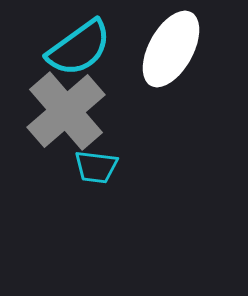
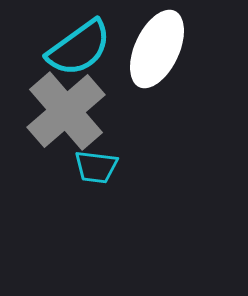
white ellipse: moved 14 px left; rotated 4 degrees counterclockwise
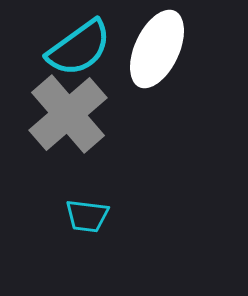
gray cross: moved 2 px right, 3 px down
cyan trapezoid: moved 9 px left, 49 px down
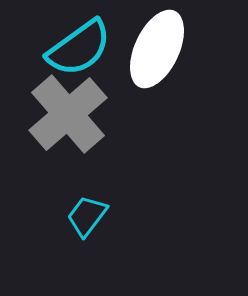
cyan trapezoid: rotated 120 degrees clockwise
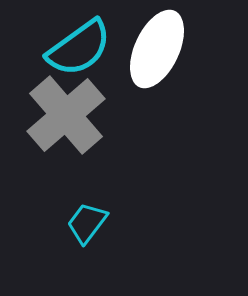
gray cross: moved 2 px left, 1 px down
cyan trapezoid: moved 7 px down
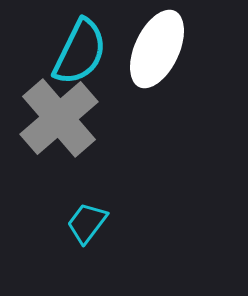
cyan semicircle: moved 1 px right, 4 px down; rotated 28 degrees counterclockwise
gray cross: moved 7 px left, 3 px down
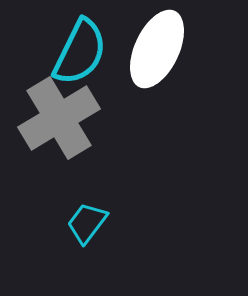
gray cross: rotated 10 degrees clockwise
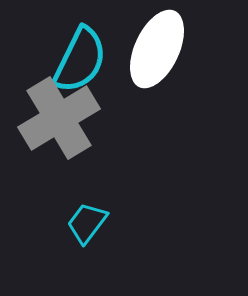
cyan semicircle: moved 8 px down
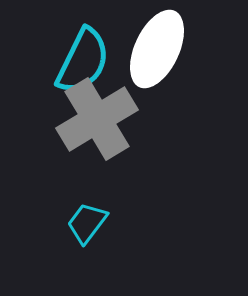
cyan semicircle: moved 3 px right, 1 px down
gray cross: moved 38 px right, 1 px down
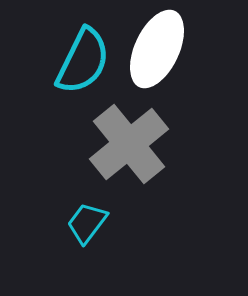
gray cross: moved 32 px right, 25 px down; rotated 8 degrees counterclockwise
